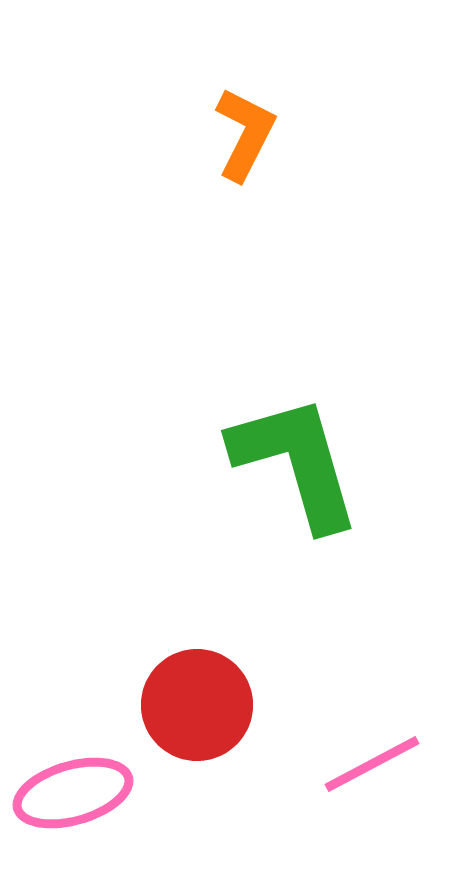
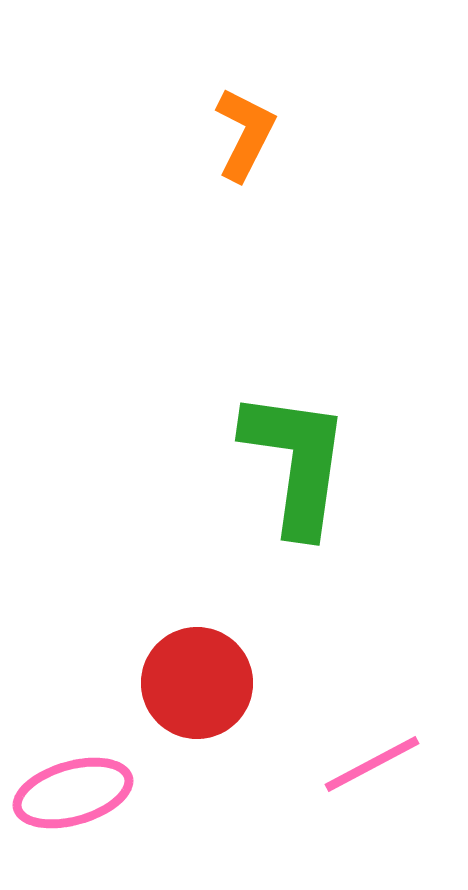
green L-shape: rotated 24 degrees clockwise
red circle: moved 22 px up
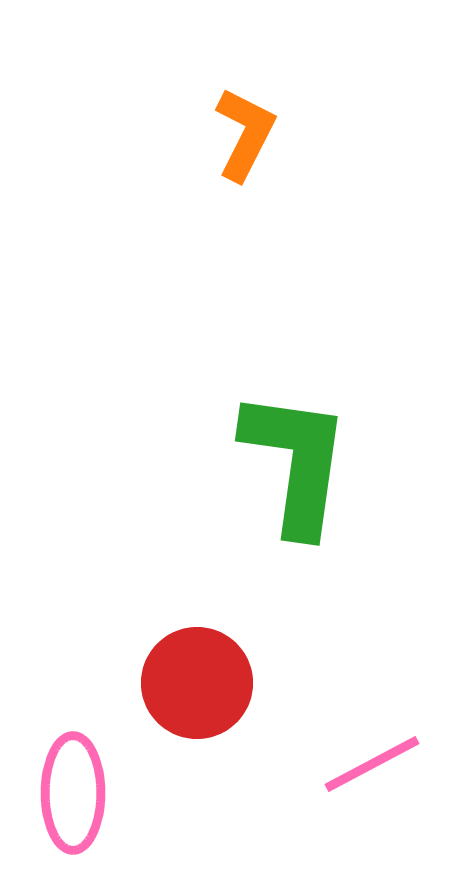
pink ellipse: rotated 74 degrees counterclockwise
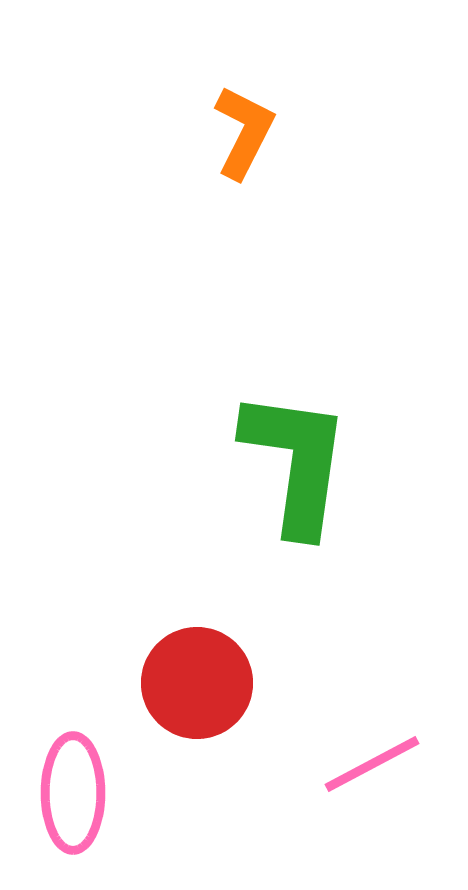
orange L-shape: moved 1 px left, 2 px up
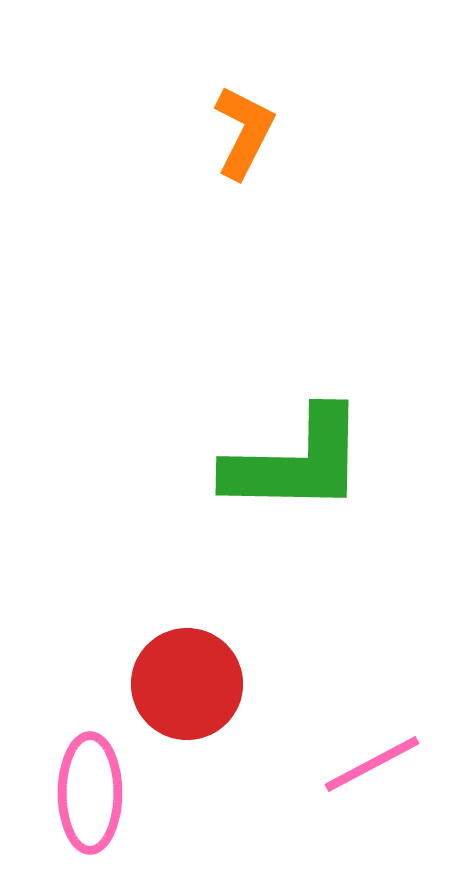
green L-shape: rotated 83 degrees clockwise
red circle: moved 10 px left, 1 px down
pink ellipse: moved 17 px right
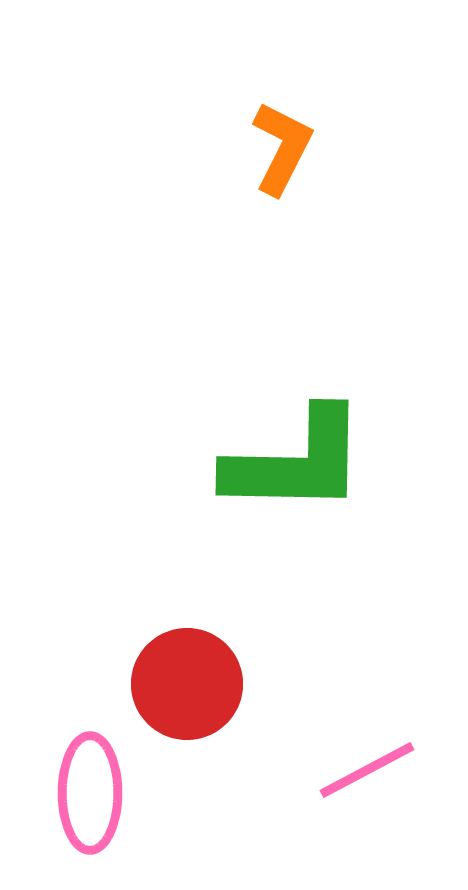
orange L-shape: moved 38 px right, 16 px down
pink line: moved 5 px left, 6 px down
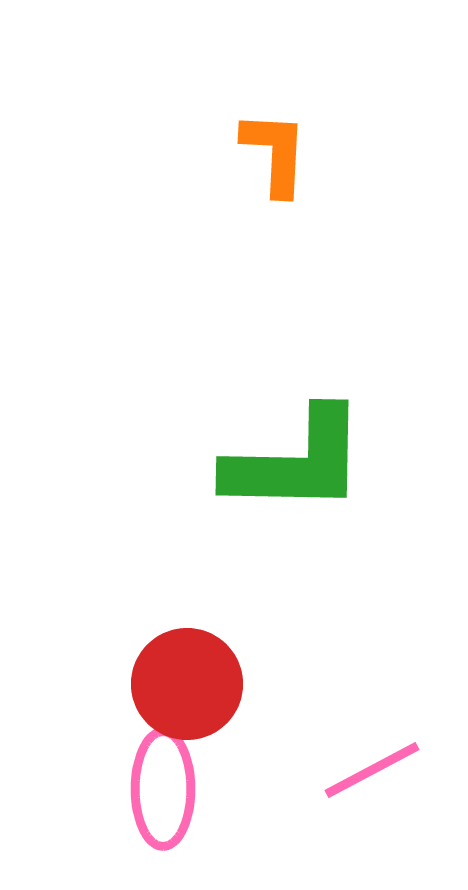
orange L-shape: moved 7 px left, 5 px down; rotated 24 degrees counterclockwise
pink line: moved 5 px right
pink ellipse: moved 73 px right, 4 px up
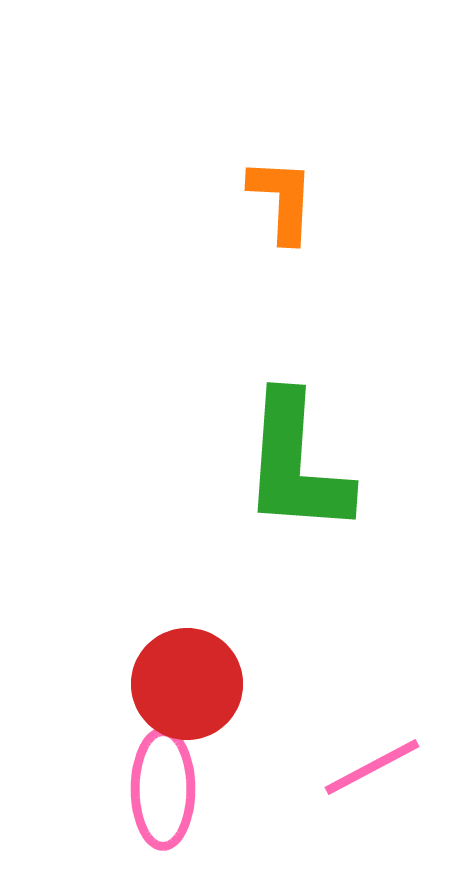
orange L-shape: moved 7 px right, 47 px down
green L-shape: moved 2 px down; rotated 93 degrees clockwise
pink line: moved 3 px up
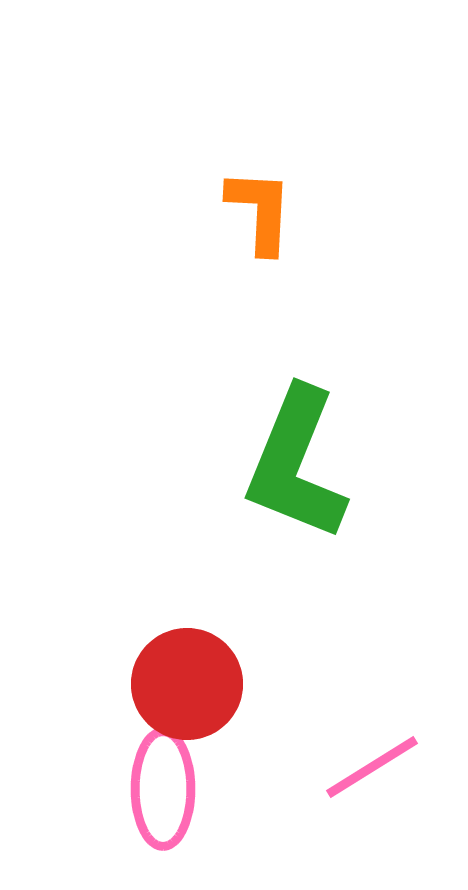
orange L-shape: moved 22 px left, 11 px down
green L-shape: rotated 18 degrees clockwise
pink line: rotated 4 degrees counterclockwise
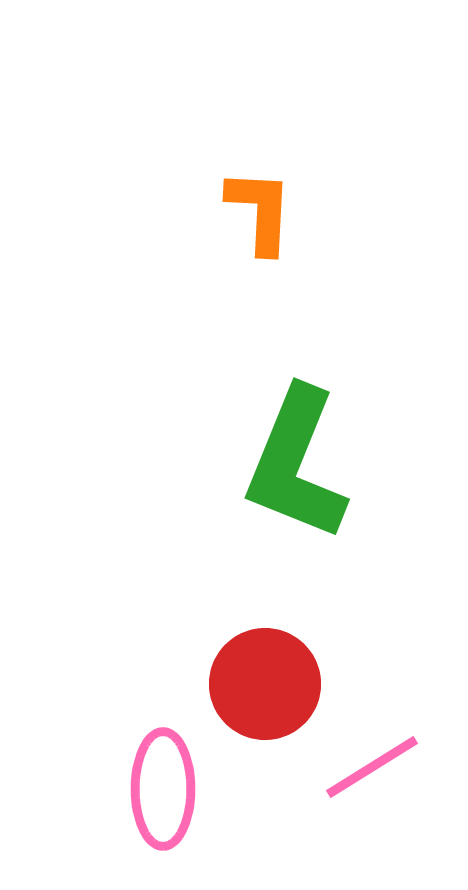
red circle: moved 78 px right
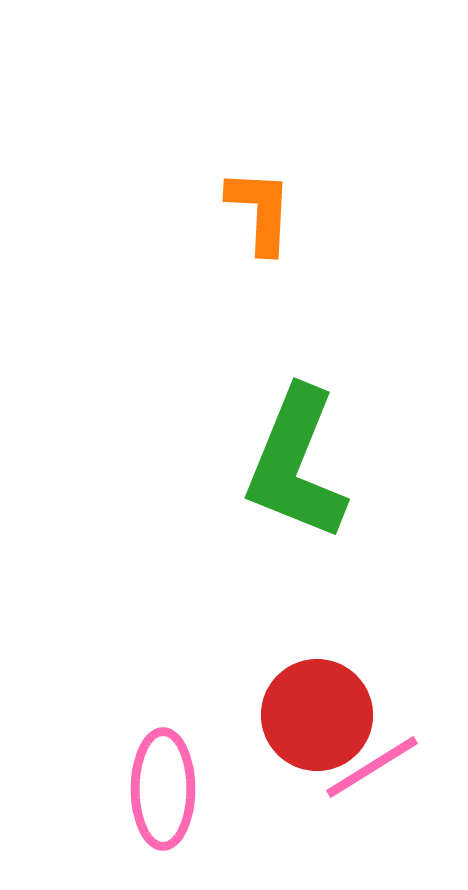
red circle: moved 52 px right, 31 px down
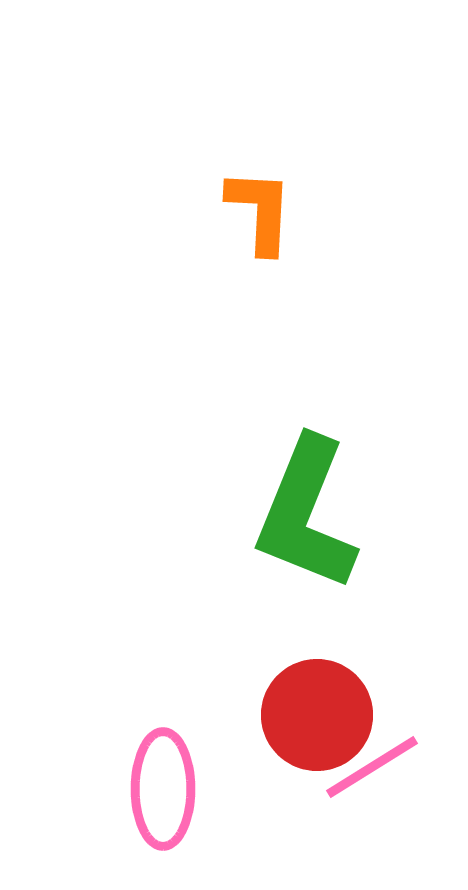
green L-shape: moved 10 px right, 50 px down
